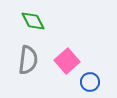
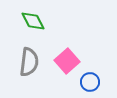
gray semicircle: moved 1 px right, 2 px down
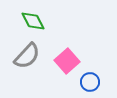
gray semicircle: moved 2 px left, 6 px up; rotated 36 degrees clockwise
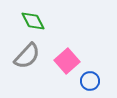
blue circle: moved 1 px up
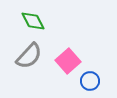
gray semicircle: moved 2 px right
pink square: moved 1 px right
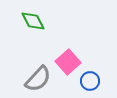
gray semicircle: moved 9 px right, 23 px down
pink square: moved 1 px down
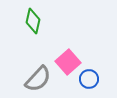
green diamond: rotated 40 degrees clockwise
blue circle: moved 1 px left, 2 px up
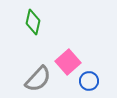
green diamond: moved 1 px down
blue circle: moved 2 px down
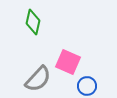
pink square: rotated 25 degrees counterclockwise
blue circle: moved 2 px left, 5 px down
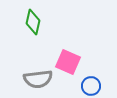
gray semicircle: rotated 40 degrees clockwise
blue circle: moved 4 px right
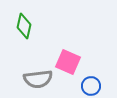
green diamond: moved 9 px left, 4 px down
